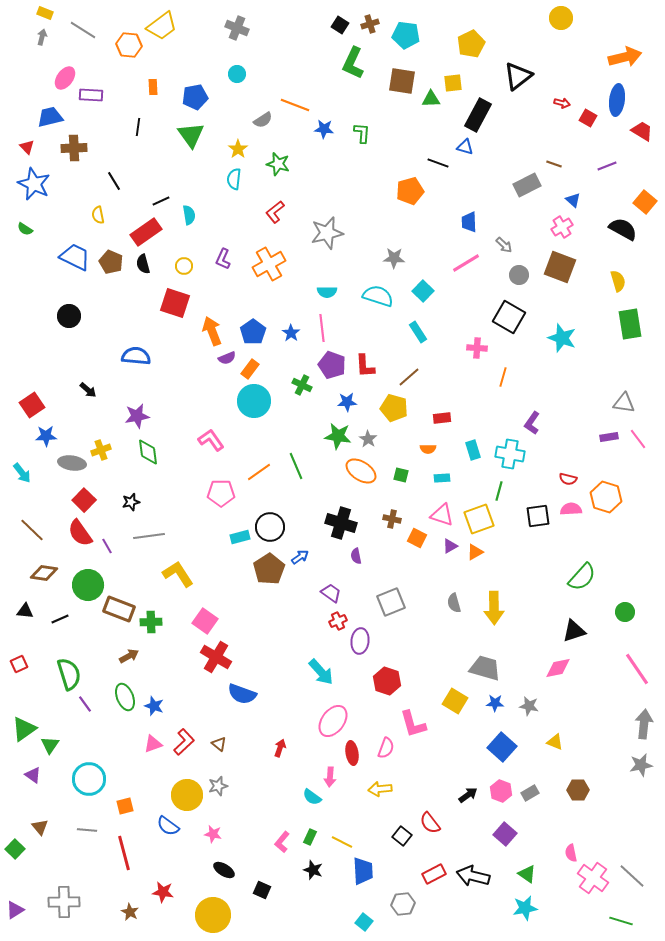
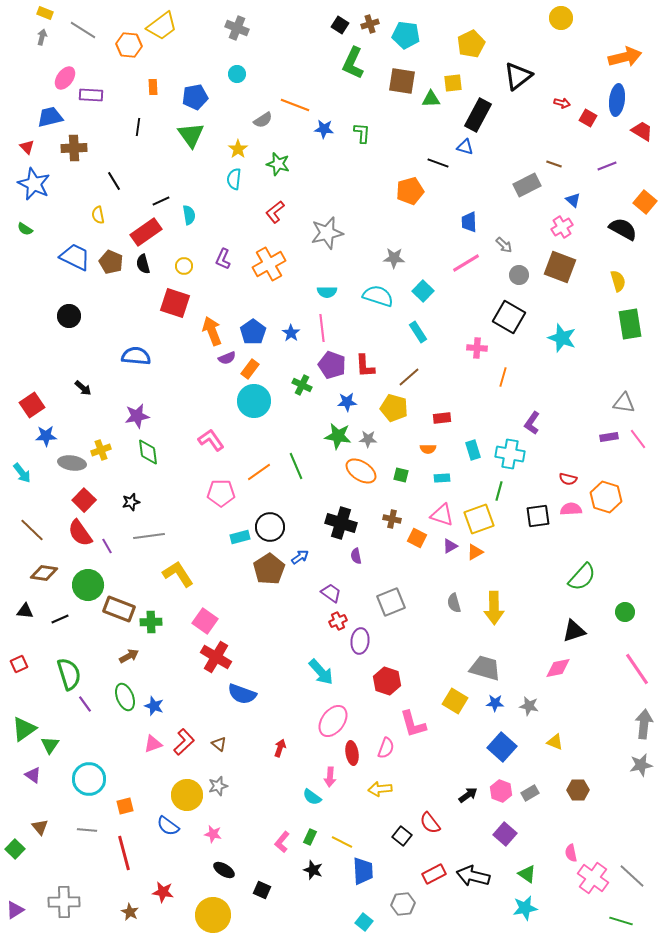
black arrow at (88, 390): moved 5 px left, 2 px up
gray star at (368, 439): rotated 30 degrees counterclockwise
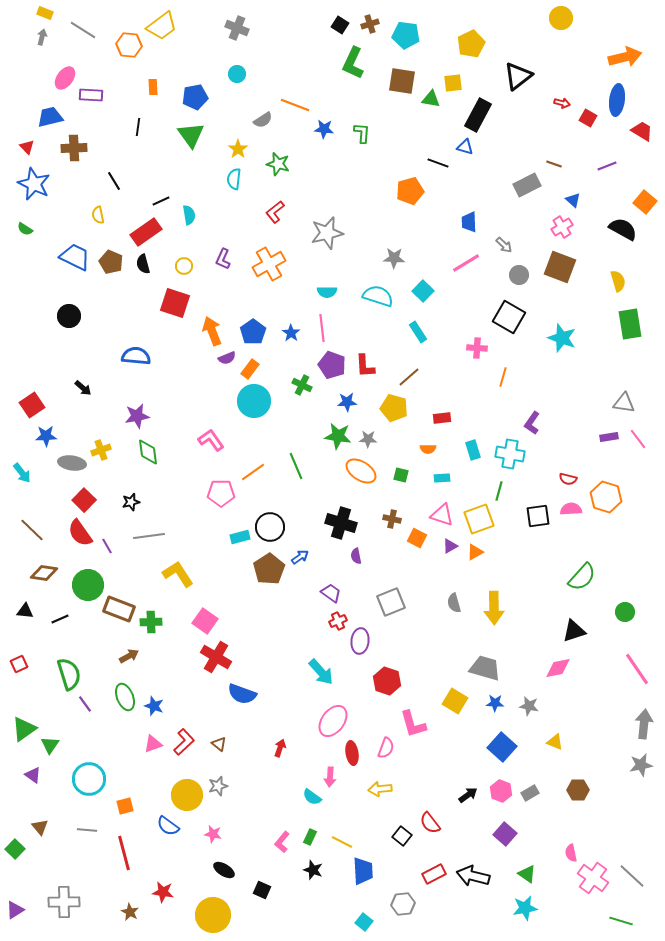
green triangle at (431, 99): rotated 12 degrees clockwise
orange line at (259, 472): moved 6 px left
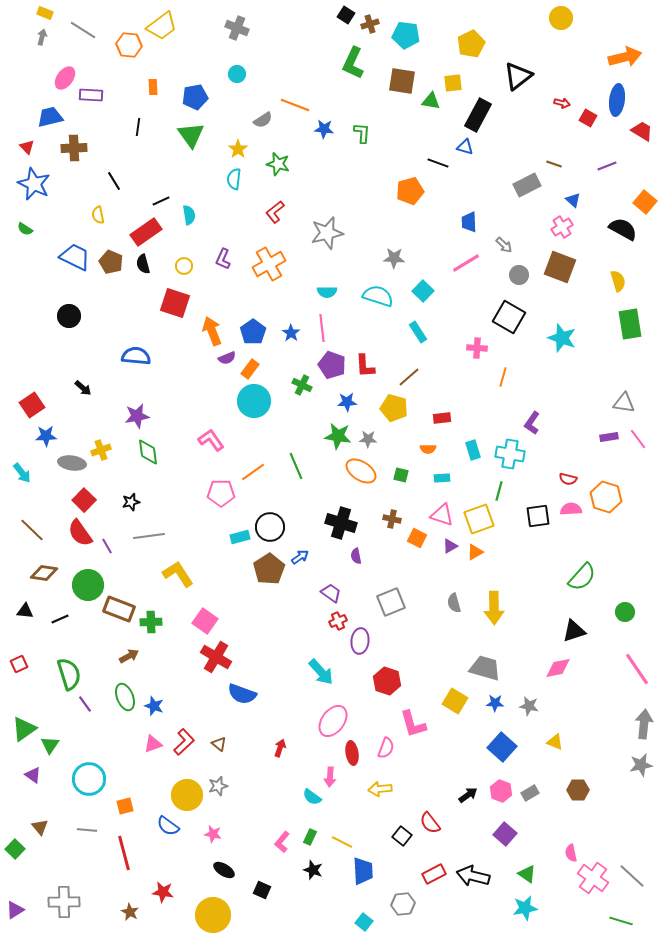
black square at (340, 25): moved 6 px right, 10 px up
green triangle at (431, 99): moved 2 px down
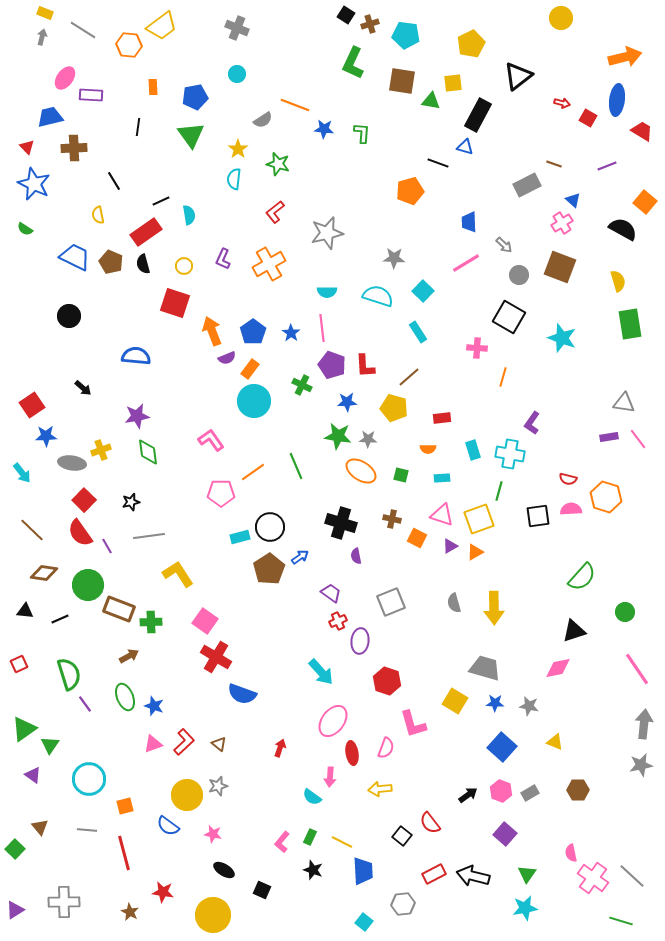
pink cross at (562, 227): moved 4 px up
green triangle at (527, 874): rotated 30 degrees clockwise
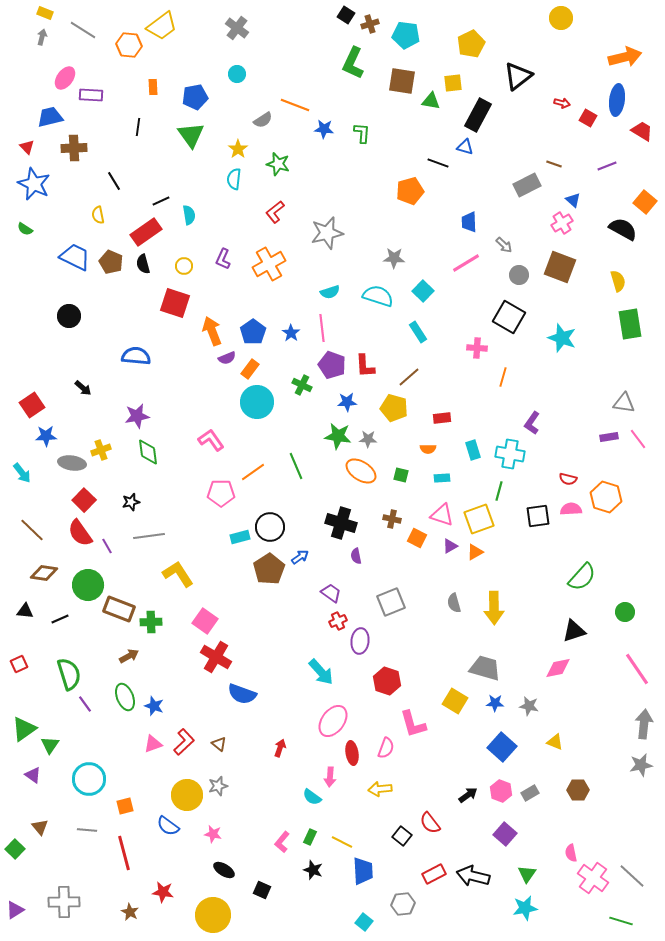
gray cross at (237, 28): rotated 15 degrees clockwise
cyan semicircle at (327, 292): moved 3 px right; rotated 18 degrees counterclockwise
cyan circle at (254, 401): moved 3 px right, 1 px down
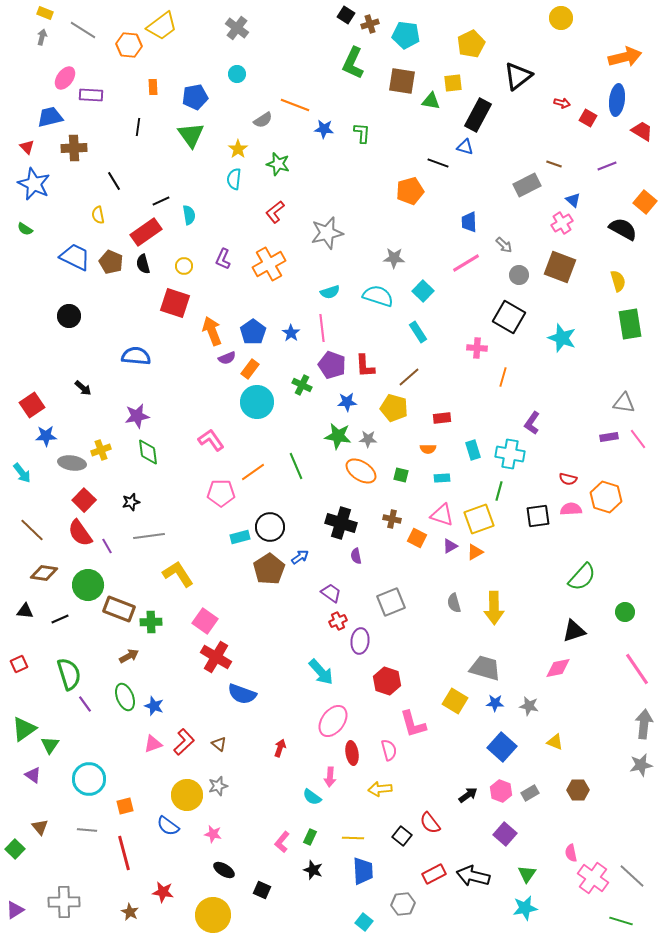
pink semicircle at (386, 748): moved 3 px right, 2 px down; rotated 35 degrees counterclockwise
yellow line at (342, 842): moved 11 px right, 4 px up; rotated 25 degrees counterclockwise
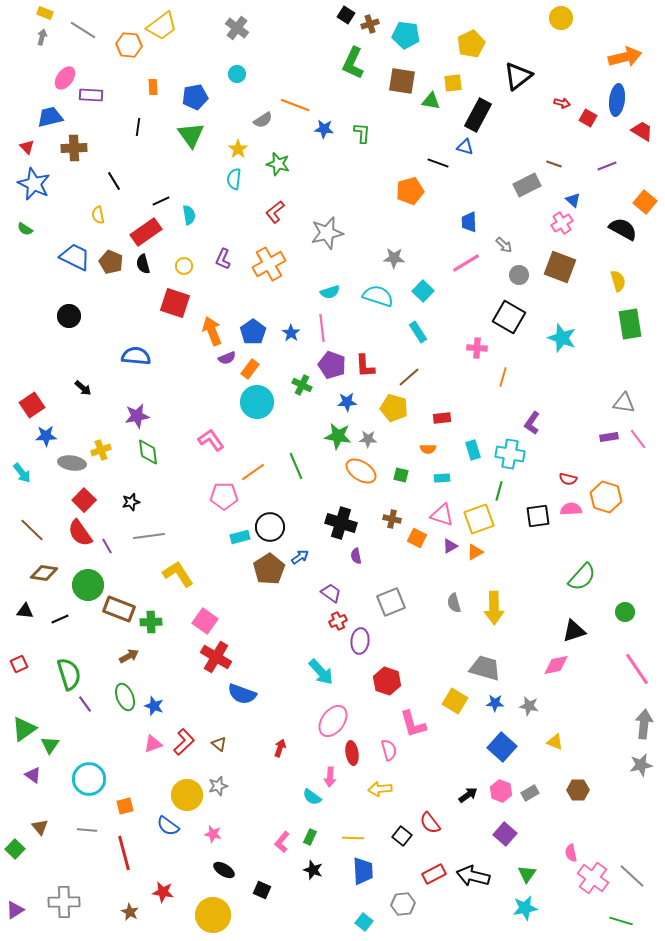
pink pentagon at (221, 493): moved 3 px right, 3 px down
pink diamond at (558, 668): moved 2 px left, 3 px up
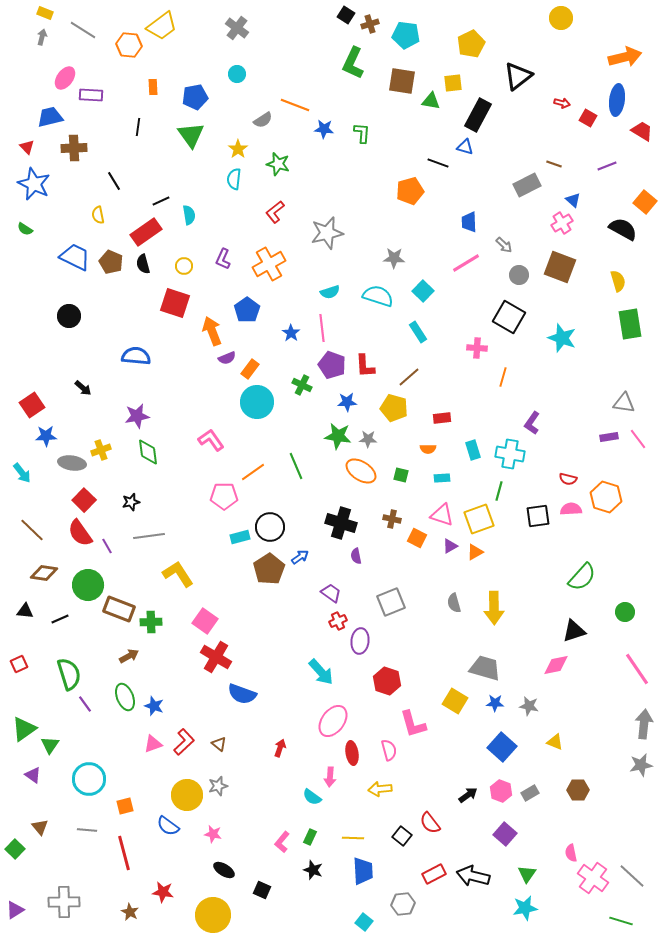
blue pentagon at (253, 332): moved 6 px left, 22 px up
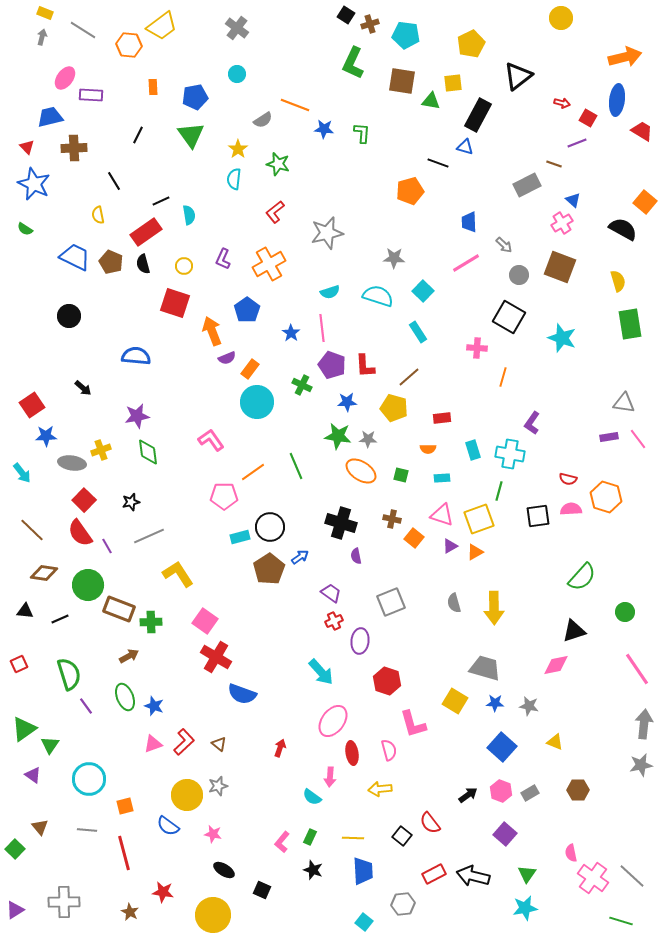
black line at (138, 127): moved 8 px down; rotated 18 degrees clockwise
purple line at (607, 166): moved 30 px left, 23 px up
gray line at (149, 536): rotated 16 degrees counterclockwise
orange square at (417, 538): moved 3 px left; rotated 12 degrees clockwise
red cross at (338, 621): moved 4 px left
purple line at (85, 704): moved 1 px right, 2 px down
